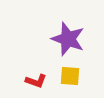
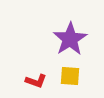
purple star: moved 2 px right; rotated 20 degrees clockwise
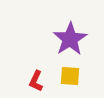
red L-shape: rotated 95 degrees clockwise
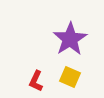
yellow square: moved 1 px down; rotated 20 degrees clockwise
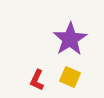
red L-shape: moved 1 px right, 1 px up
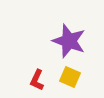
purple star: moved 1 px left, 2 px down; rotated 20 degrees counterclockwise
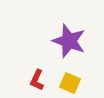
yellow square: moved 6 px down
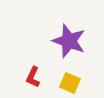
red L-shape: moved 4 px left, 3 px up
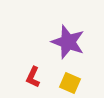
purple star: moved 1 px left, 1 px down
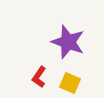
red L-shape: moved 6 px right; rotated 10 degrees clockwise
